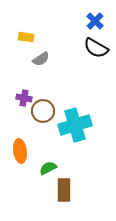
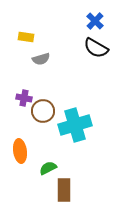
gray semicircle: rotated 18 degrees clockwise
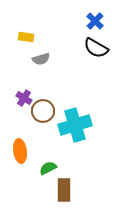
purple cross: rotated 21 degrees clockwise
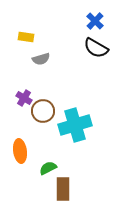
brown rectangle: moved 1 px left, 1 px up
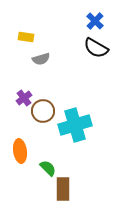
purple cross: rotated 21 degrees clockwise
green semicircle: rotated 72 degrees clockwise
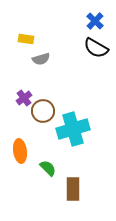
yellow rectangle: moved 2 px down
cyan cross: moved 2 px left, 4 px down
brown rectangle: moved 10 px right
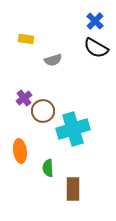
gray semicircle: moved 12 px right, 1 px down
green semicircle: rotated 138 degrees counterclockwise
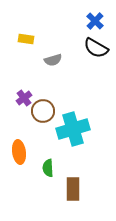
orange ellipse: moved 1 px left, 1 px down
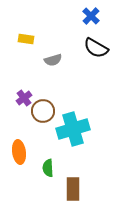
blue cross: moved 4 px left, 5 px up
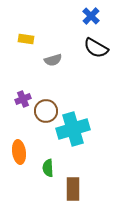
purple cross: moved 1 px left, 1 px down; rotated 14 degrees clockwise
brown circle: moved 3 px right
